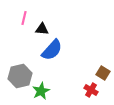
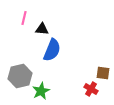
blue semicircle: rotated 20 degrees counterclockwise
brown square: rotated 24 degrees counterclockwise
red cross: moved 1 px up
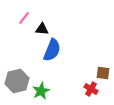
pink line: rotated 24 degrees clockwise
gray hexagon: moved 3 px left, 5 px down
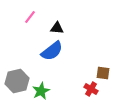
pink line: moved 6 px right, 1 px up
black triangle: moved 15 px right, 1 px up
blue semicircle: moved 1 px down; rotated 30 degrees clockwise
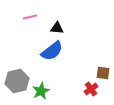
pink line: rotated 40 degrees clockwise
red cross: rotated 24 degrees clockwise
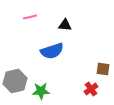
black triangle: moved 8 px right, 3 px up
blue semicircle: rotated 20 degrees clockwise
brown square: moved 4 px up
gray hexagon: moved 2 px left
green star: rotated 24 degrees clockwise
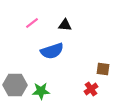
pink line: moved 2 px right, 6 px down; rotated 24 degrees counterclockwise
gray hexagon: moved 4 px down; rotated 15 degrees clockwise
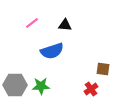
green star: moved 5 px up
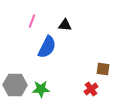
pink line: moved 2 px up; rotated 32 degrees counterclockwise
blue semicircle: moved 5 px left, 4 px up; rotated 45 degrees counterclockwise
green star: moved 3 px down
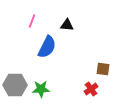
black triangle: moved 2 px right
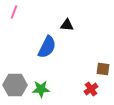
pink line: moved 18 px left, 9 px up
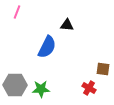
pink line: moved 3 px right
red cross: moved 2 px left, 1 px up; rotated 24 degrees counterclockwise
